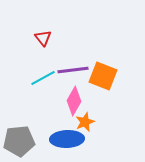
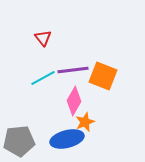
blue ellipse: rotated 12 degrees counterclockwise
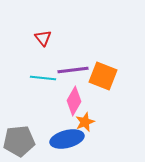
cyan line: rotated 35 degrees clockwise
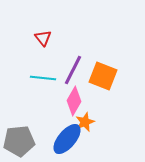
purple line: rotated 56 degrees counterclockwise
blue ellipse: rotated 36 degrees counterclockwise
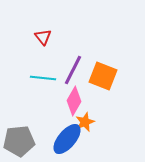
red triangle: moved 1 px up
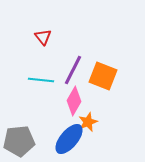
cyan line: moved 2 px left, 2 px down
orange star: moved 3 px right
blue ellipse: moved 2 px right
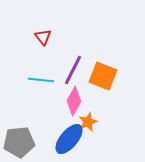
gray pentagon: moved 1 px down
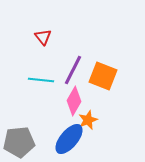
orange star: moved 2 px up
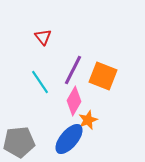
cyan line: moved 1 px left, 2 px down; rotated 50 degrees clockwise
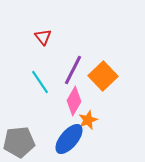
orange square: rotated 24 degrees clockwise
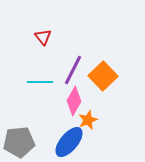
cyan line: rotated 55 degrees counterclockwise
blue ellipse: moved 3 px down
